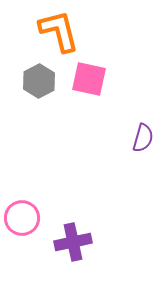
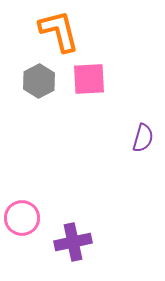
pink square: rotated 15 degrees counterclockwise
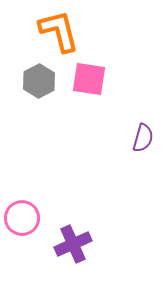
pink square: rotated 12 degrees clockwise
purple cross: moved 2 px down; rotated 12 degrees counterclockwise
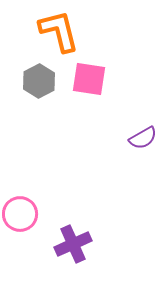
purple semicircle: rotated 44 degrees clockwise
pink circle: moved 2 px left, 4 px up
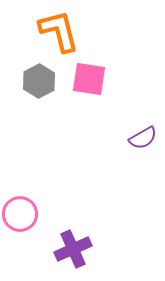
purple cross: moved 5 px down
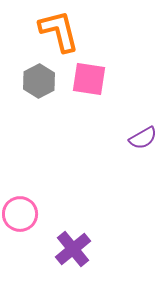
purple cross: rotated 15 degrees counterclockwise
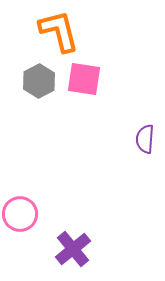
pink square: moved 5 px left
purple semicircle: moved 2 px right, 1 px down; rotated 124 degrees clockwise
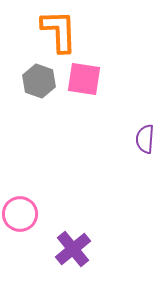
orange L-shape: rotated 12 degrees clockwise
gray hexagon: rotated 12 degrees counterclockwise
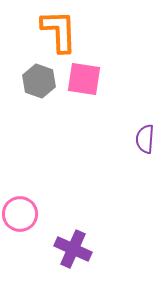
purple cross: rotated 27 degrees counterclockwise
